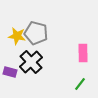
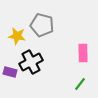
gray pentagon: moved 6 px right, 8 px up
black cross: rotated 15 degrees clockwise
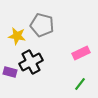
pink rectangle: moved 2 px left; rotated 66 degrees clockwise
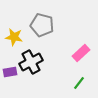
yellow star: moved 3 px left, 1 px down
pink rectangle: rotated 18 degrees counterclockwise
purple rectangle: rotated 24 degrees counterclockwise
green line: moved 1 px left, 1 px up
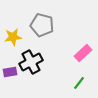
yellow star: moved 1 px left; rotated 18 degrees counterclockwise
pink rectangle: moved 2 px right
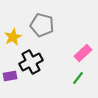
yellow star: rotated 18 degrees counterclockwise
purple rectangle: moved 4 px down
green line: moved 1 px left, 5 px up
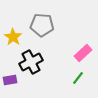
gray pentagon: rotated 10 degrees counterclockwise
yellow star: rotated 12 degrees counterclockwise
purple rectangle: moved 4 px down
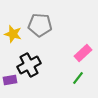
gray pentagon: moved 2 px left
yellow star: moved 3 px up; rotated 18 degrees counterclockwise
black cross: moved 2 px left, 3 px down
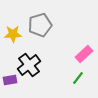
gray pentagon: rotated 20 degrees counterclockwise
yellow star: rotated 18 degrees counterclockwise
pink rectangle: moved 1 px right, 1 px down
black cross: rotated 10 degrees counterclockwise
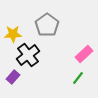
gray pentagon: moved 7 px right; rotated 20 degrees counterclockwise
black cross: moved 1 px left, 10 px up
purple rectangle: moved 3 px right, 3 px up; rotated 40 degrees counterclockwise
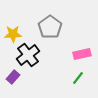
gray pentagon: moved 3 px right, 2 px down
pink rectangle: moved 2 px left; rotated 30 degrees clockwise
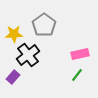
gray pentagon: moved 6 px left, 2 px up
yellow star: moved 1 px right
pink rectangle: moved 2 px left
green line: moved 1 px left, 3 px up
